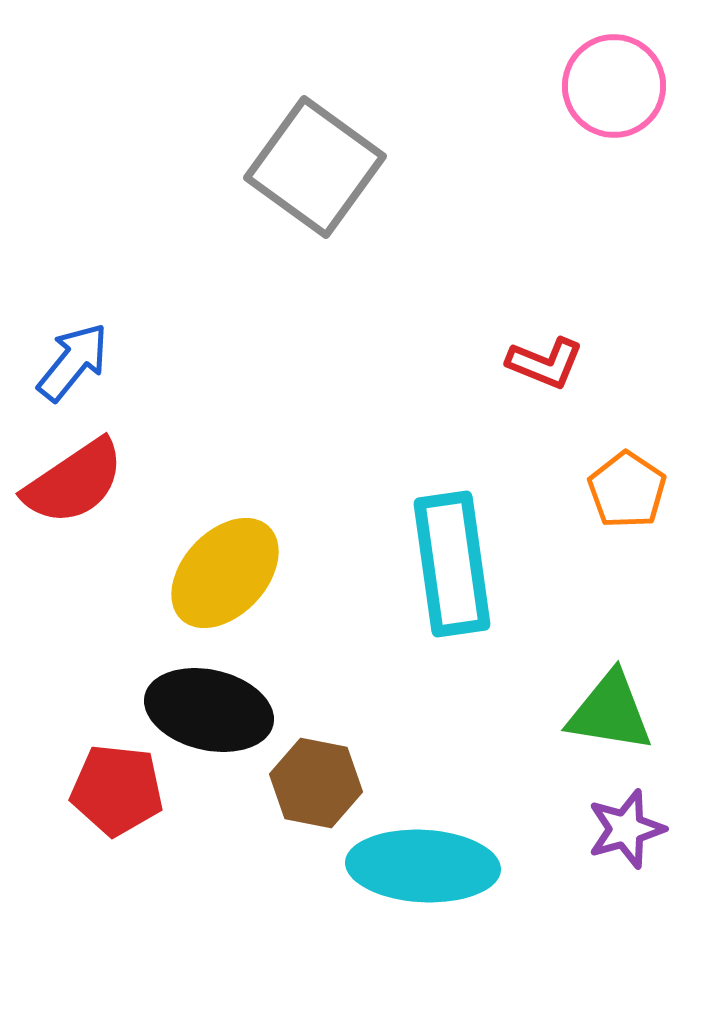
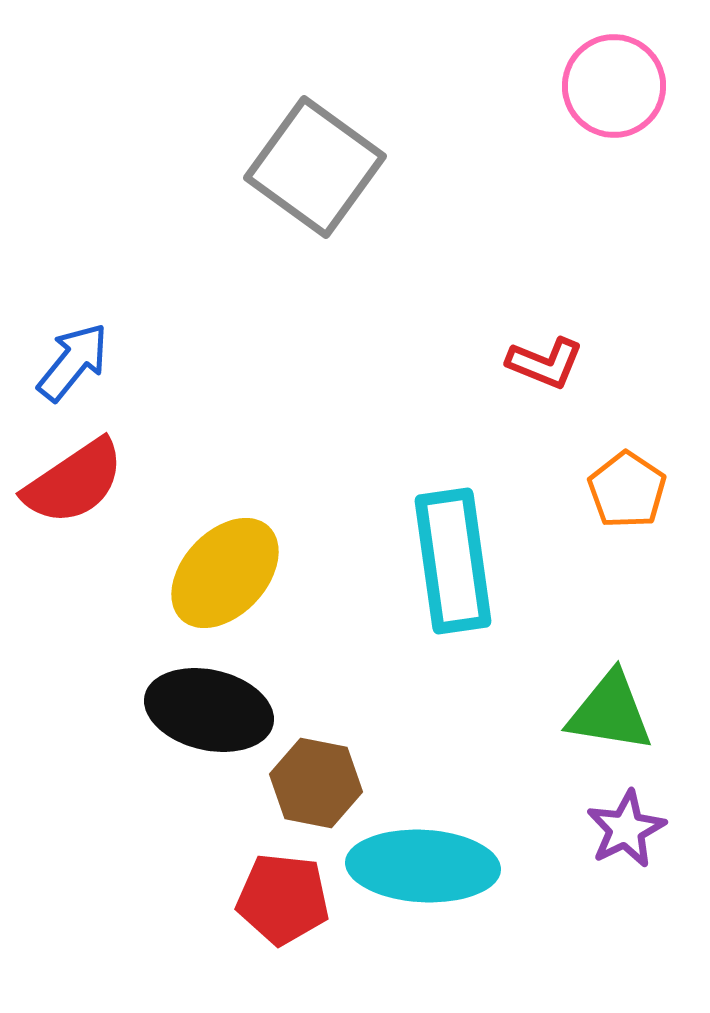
cyan rectangle: moved 1 px right, 3 px up
red pentagon: moved 166 px right, 109 px down
purple star: rotated 10 degrees counterclockwise
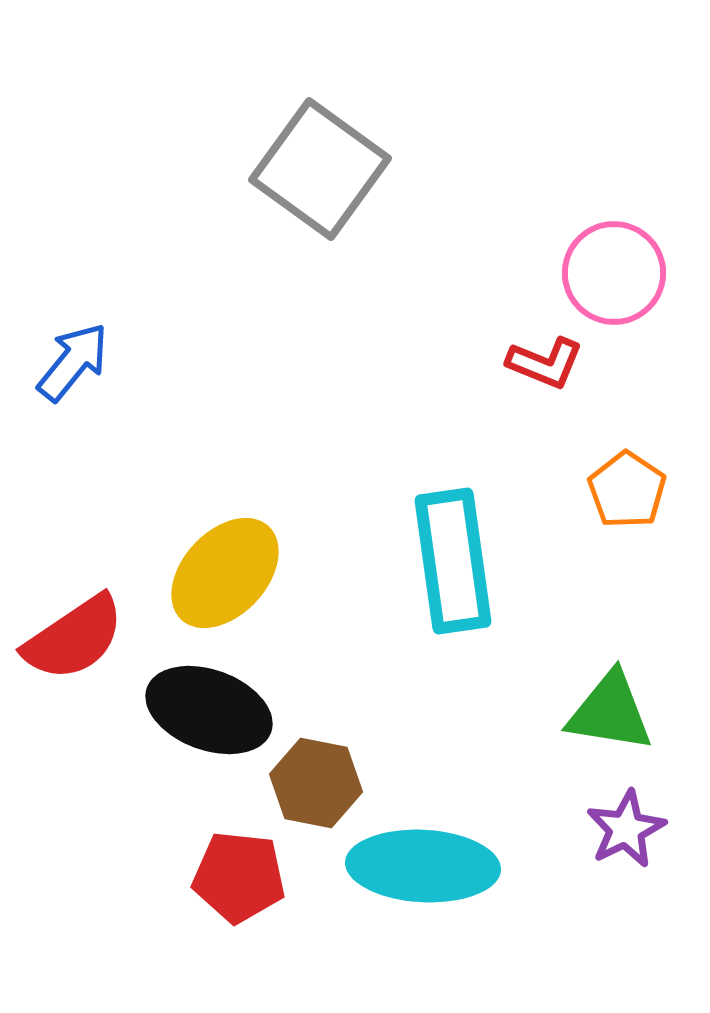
pink circle: moved 187 px down
gray square: moved 5 px right, 2 px down
red semicircle: moved 156 px down
black ellipse: rotated 7 degrees clockwise
red pentagon: moved 44 px left, 22 px up
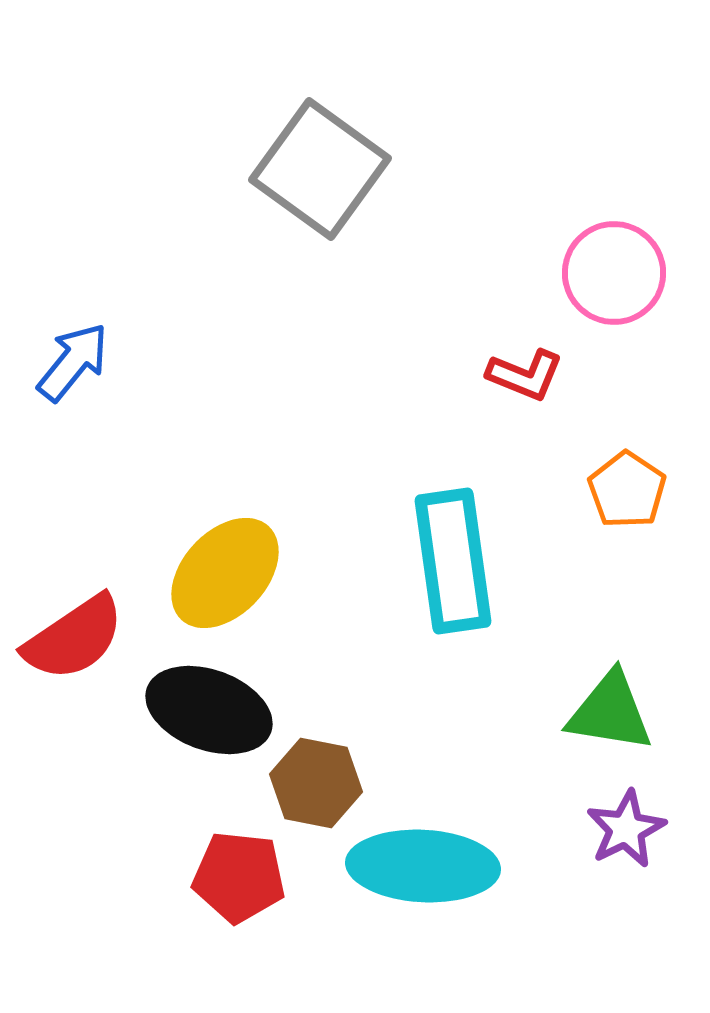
red L-shape: moved 20 px left, 12 px down
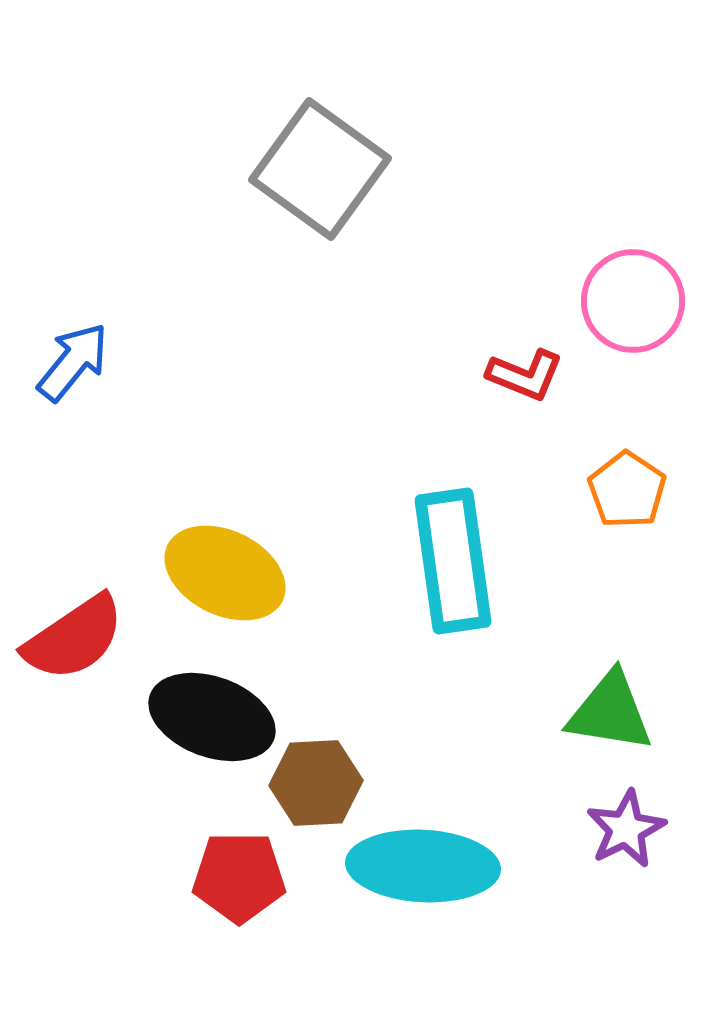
pink circle: moved 19 px right, 28 px down
yellow ellipse: rotated 73 degrees clockwise
black ellipse: moved 3 px right, 7 px down
brown hexagon: rotated 14 degrees counterclockwise
red pentagon: rotated 6 degrees counterclockwise
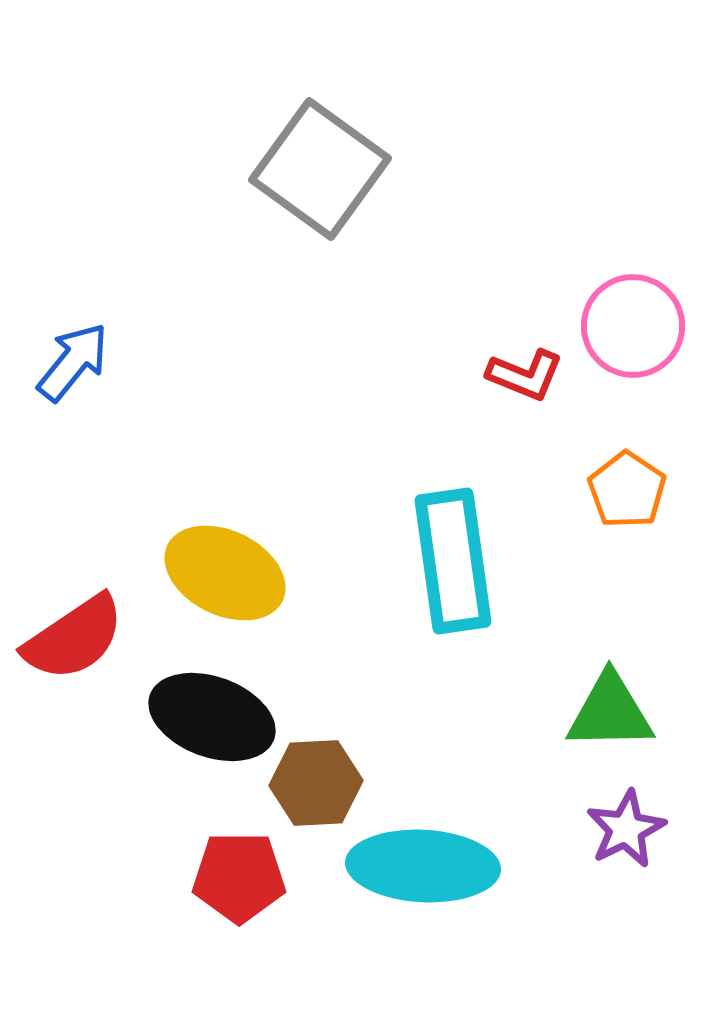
pink circle: moved 25 px down
green triangle: rotated 10 degrees counterclockwise
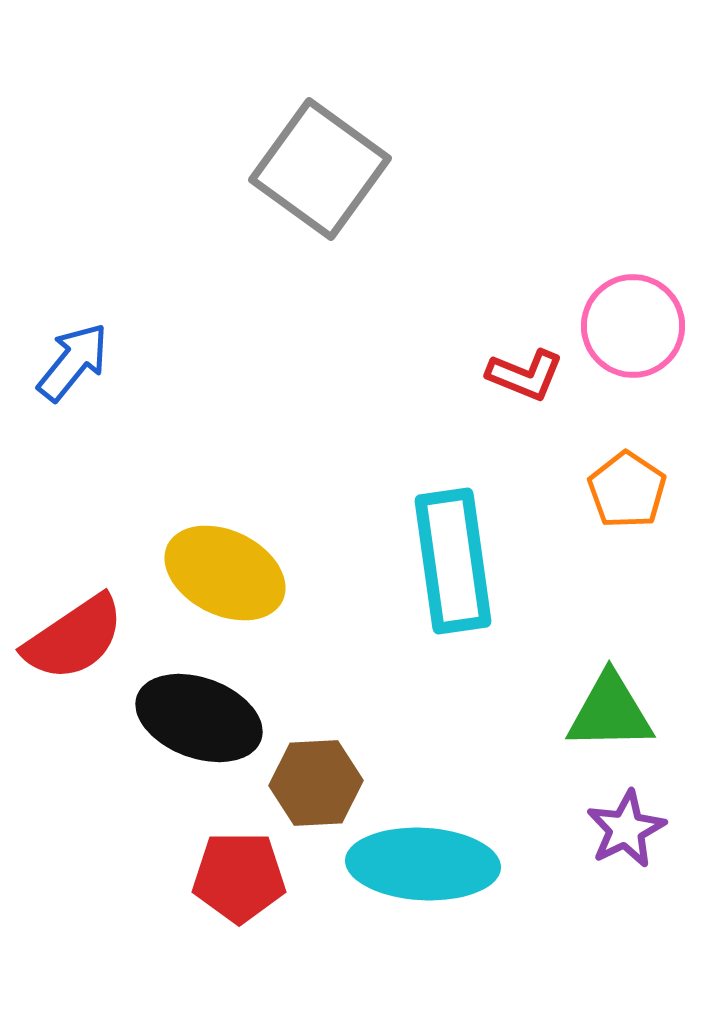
black ellipse: moved 13 px left, 1 px down
cyan ellipse: moved 2 px up
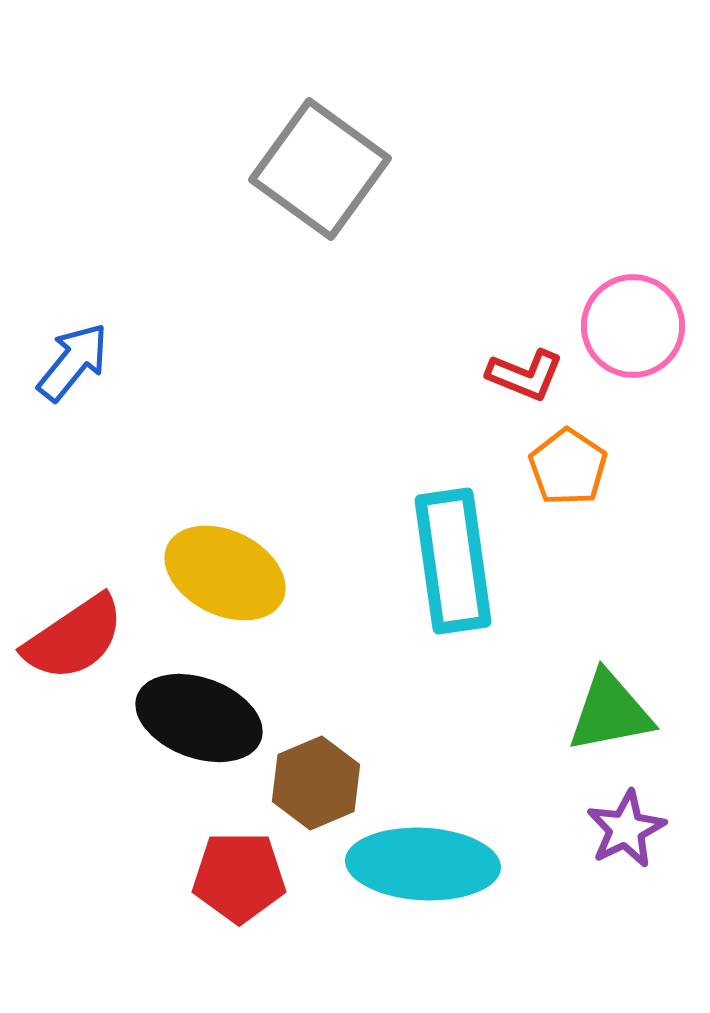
orange pentagon: moved 59 px left, 23 px up
green triangle: rotated 10 degrees counterclockwise
brown hexagon: rotated 20 degrees counterclockwise
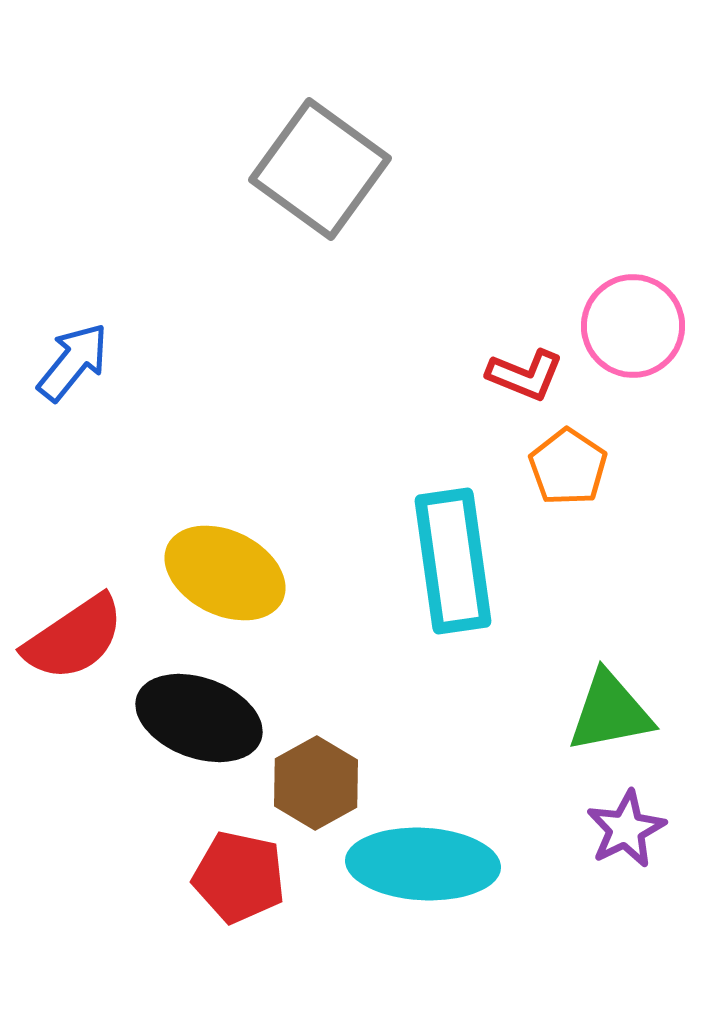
brown hexagon: rotated 6 degrees counterclockwise
red pentagon: rotated 12 degrees clockwise
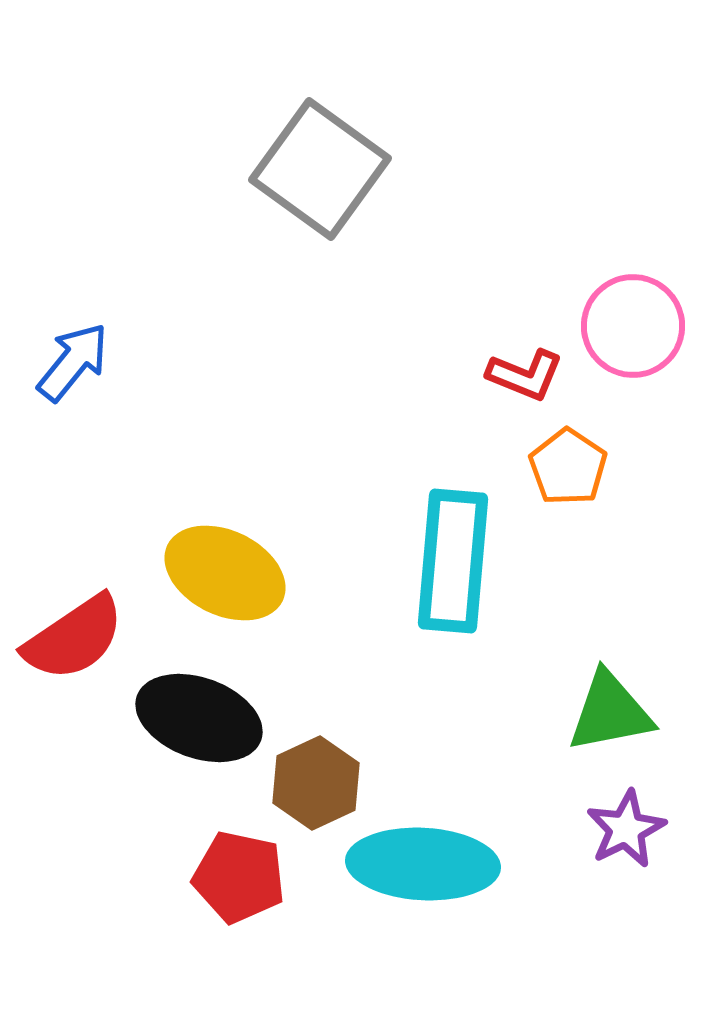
cyan rectangle: rotated 13 degrees clockwise
brown hexagon: rotated 4 degrees clockwise
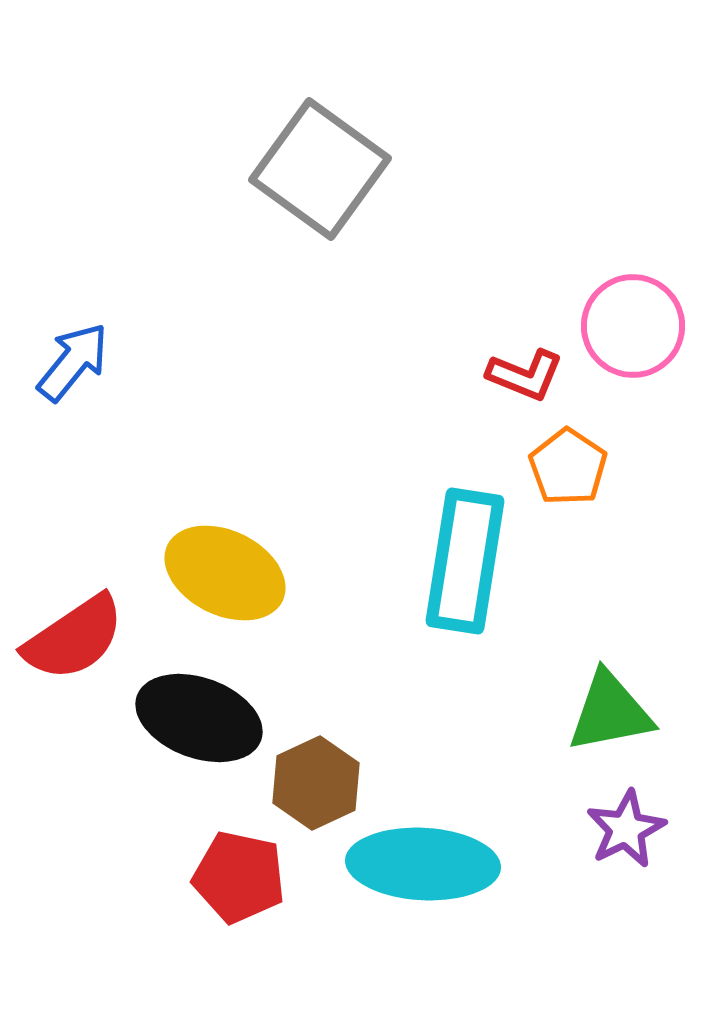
cyan rectangle: moved 12 px right; rotated 4 degrees clockwise
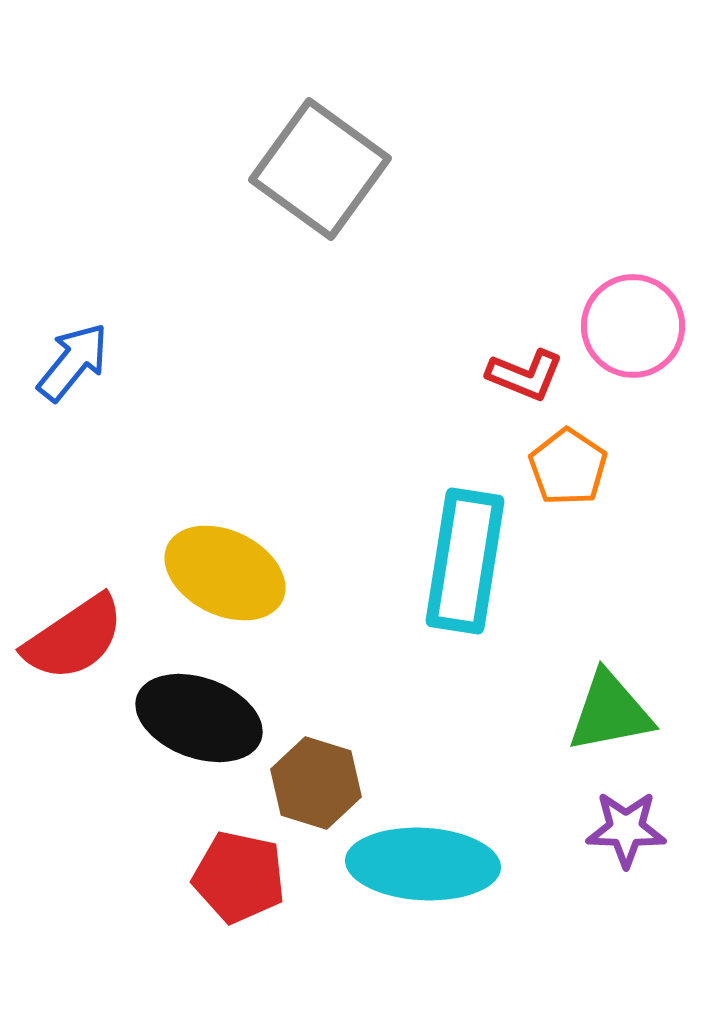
brown hexagon: rotated 18 degrees counterclockwise
purple star: rotated 28 degrees clockwise
